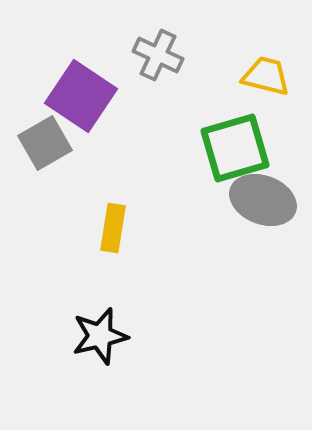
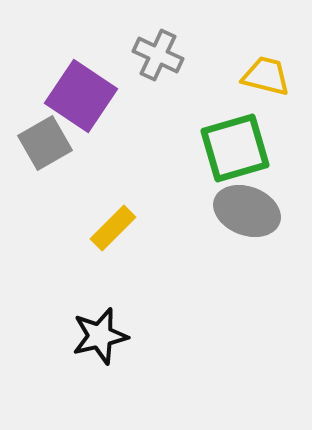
gray ellipse: moved 16 px left, 11 px down
yellow rectangle: rotated 36 degrees clockwise
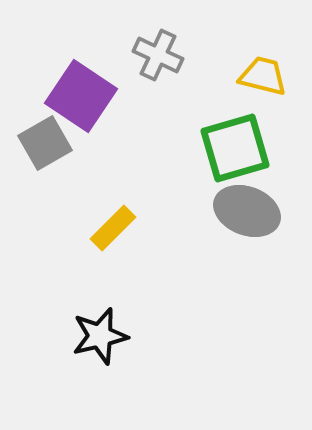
yellow trapezoid: moved 3 px left
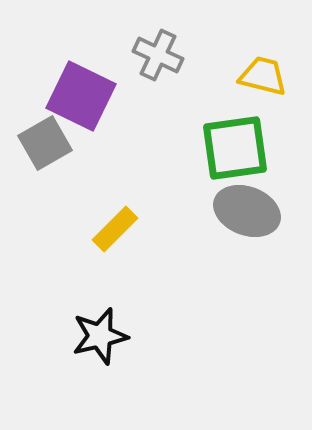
purple square: rotated 8 degrees counterclockwise
green square: rotated 8 degrees clockwise
yellow rectangle: moved 2 px right, 1 px down
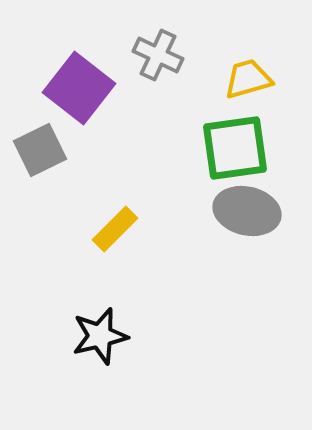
yellow trapezoid: moved 15 px left, 3 px down; rotated 30 degrees counterclockwise
purple square: moved 2 px left, 8 px up; rotated 12 degrees clockwise
gray square: moved 5 px left, 7 px down; rotated 4 degrees clockwise
gray ellipse: rotated 8 degrees counterclockwise
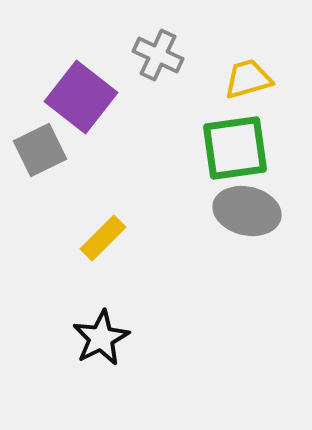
purple square: moved 2 px right, 9 px down
yellow rectangle: moved 12 px left, 9 px down
black star: moved 1 px right, 2 px down; rotated 14 degrees counterclockwise
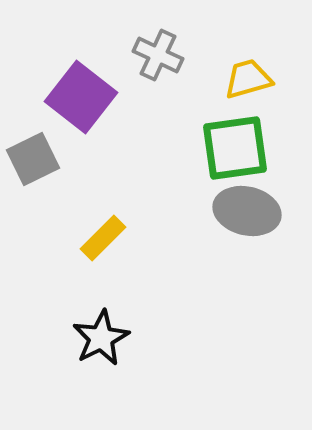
gray square: moved 7 px left, 9 px down
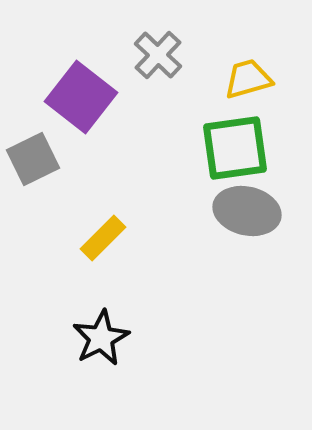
gray cross: rotated 18 degrees clockwise
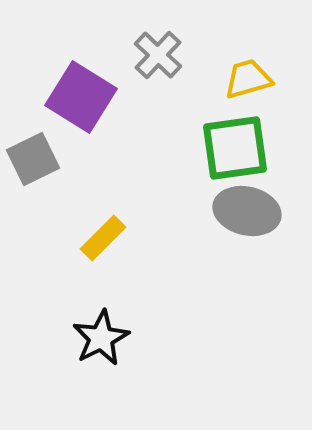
purple square: rotated 6 degrees counterclockwise
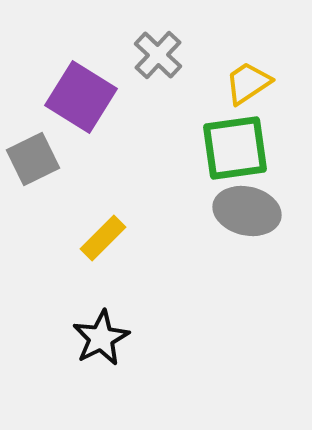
yellow trapezoid: moved 4 px down; rotated 18 degrees counterclockwise
